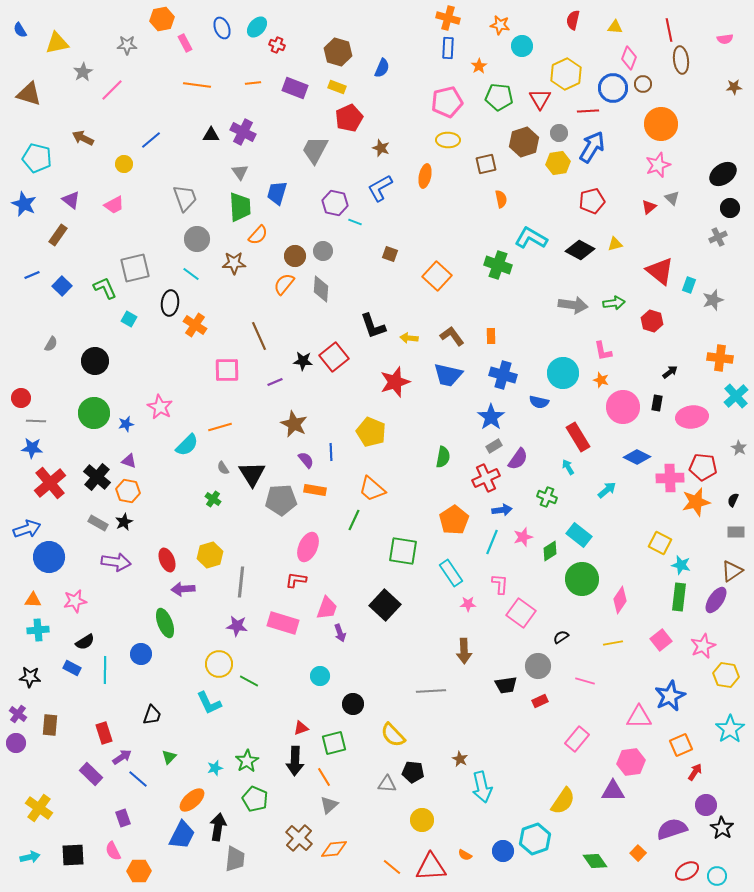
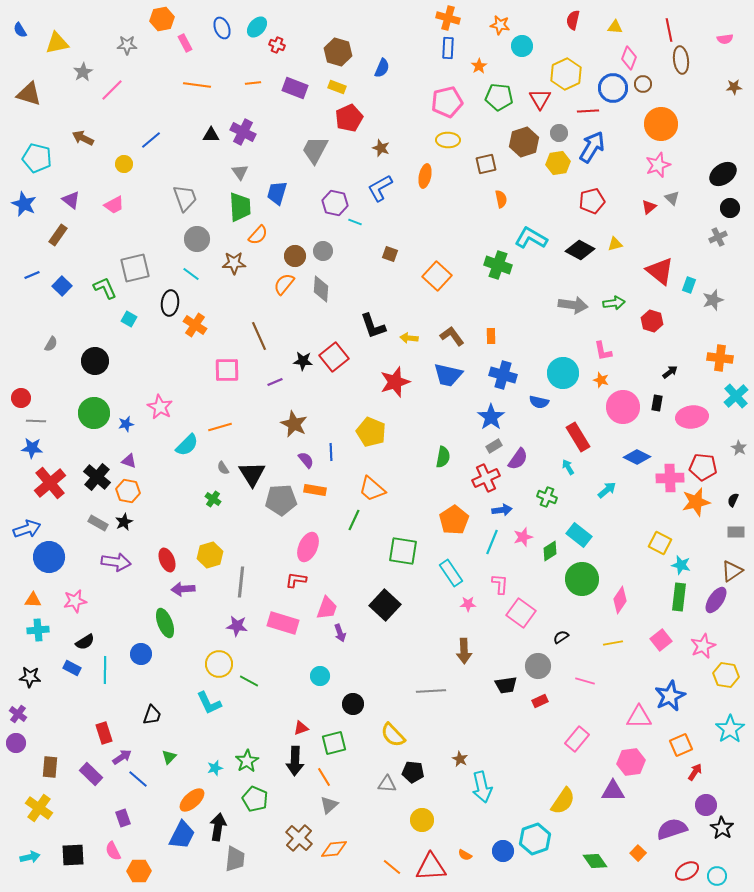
brown rectangle at (50, 725): moved 42 px down
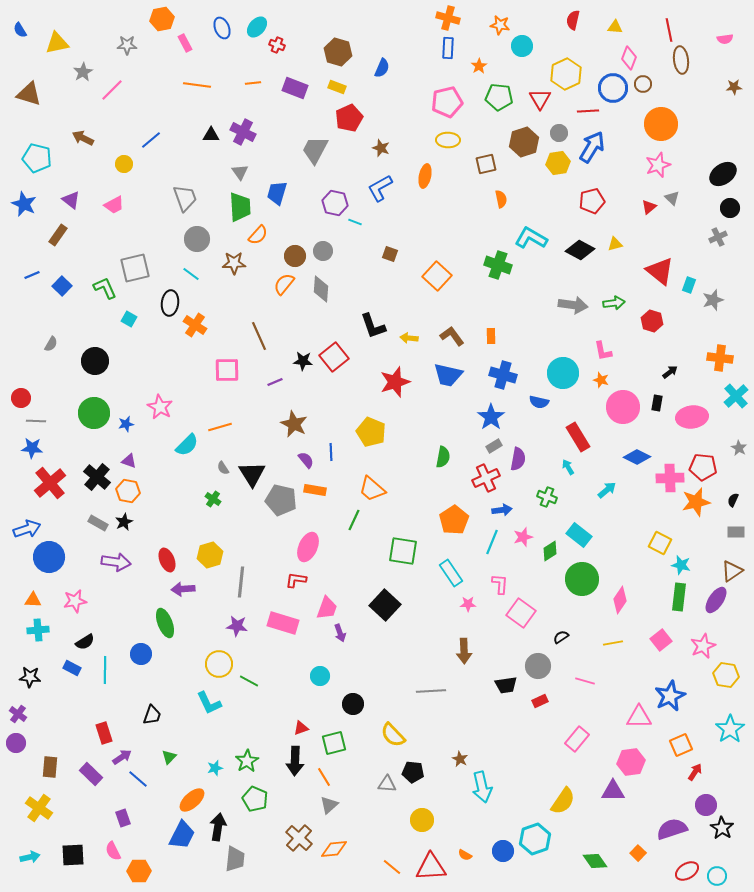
purple semicircle at (518, 459): rotated 25 degrees counterclockwise
gray pentagon at (281, 500): rotated 16 degrees clockwise
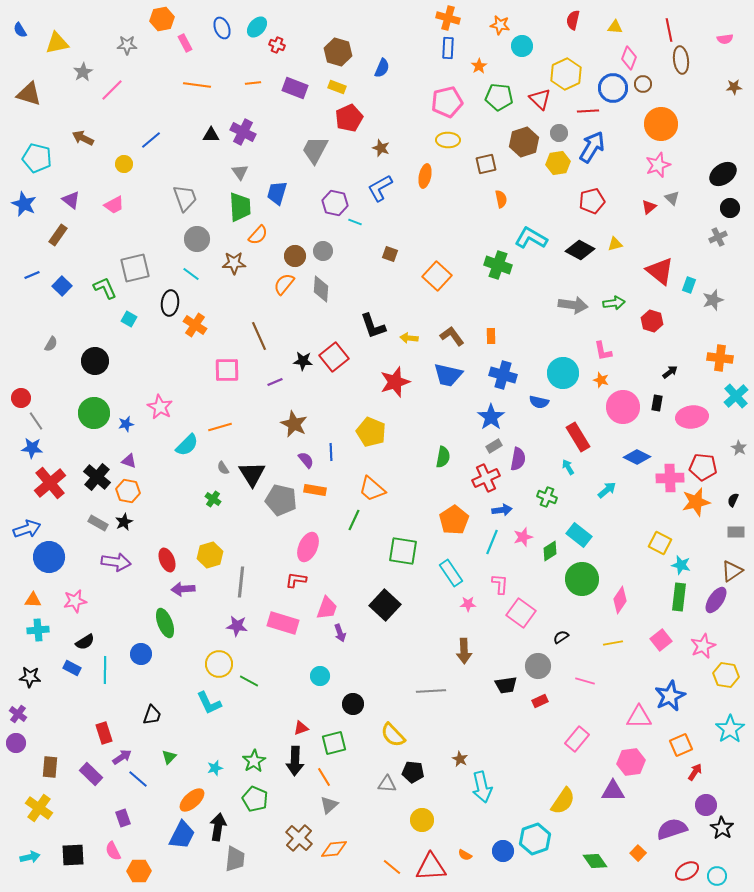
red triangle at (540, 99): rotated 15 degrees counterclockwise
gray line at (36, 421): rotated 54 degrees clockwise
green star at (247, 761): moved 7 px right
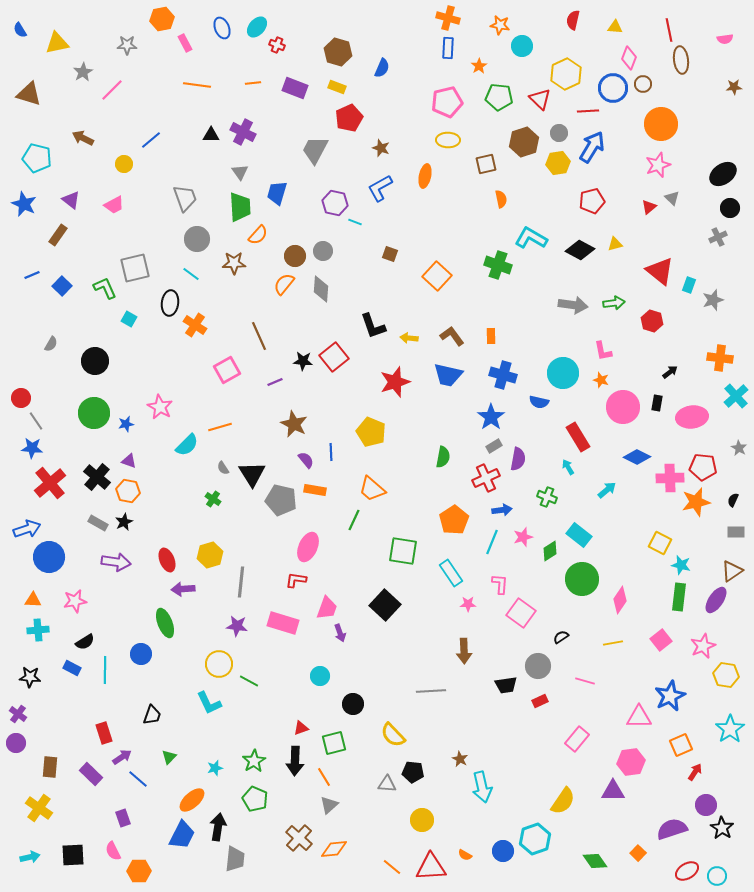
pink square at (227, 370): rotated 28 degrees counterclockwise
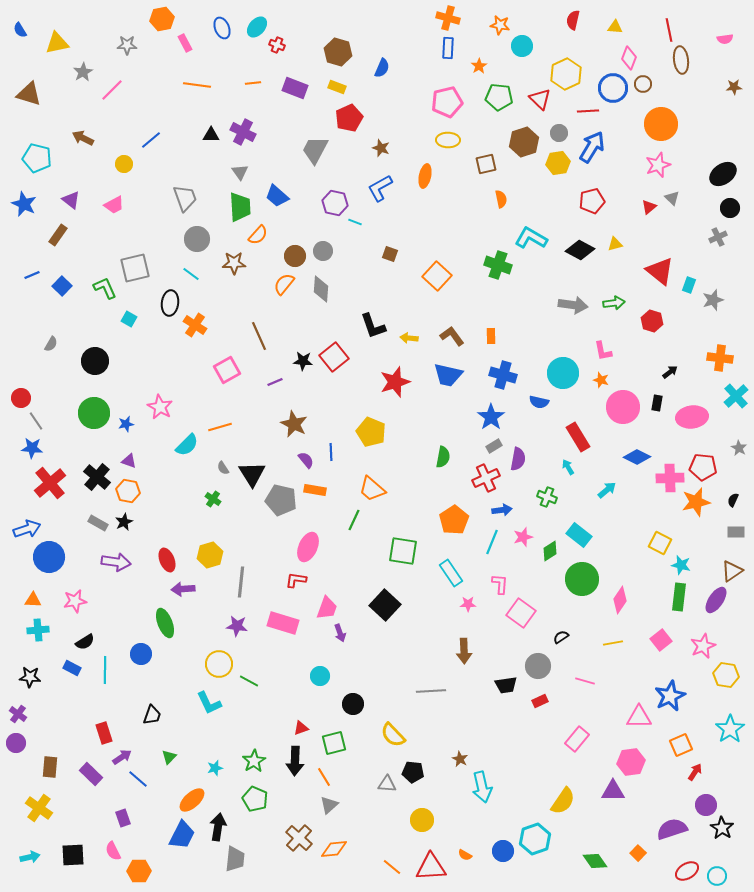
blue trapezoid at (277, 193): moved 3 px down; rotated 65 degrees counterclockwise
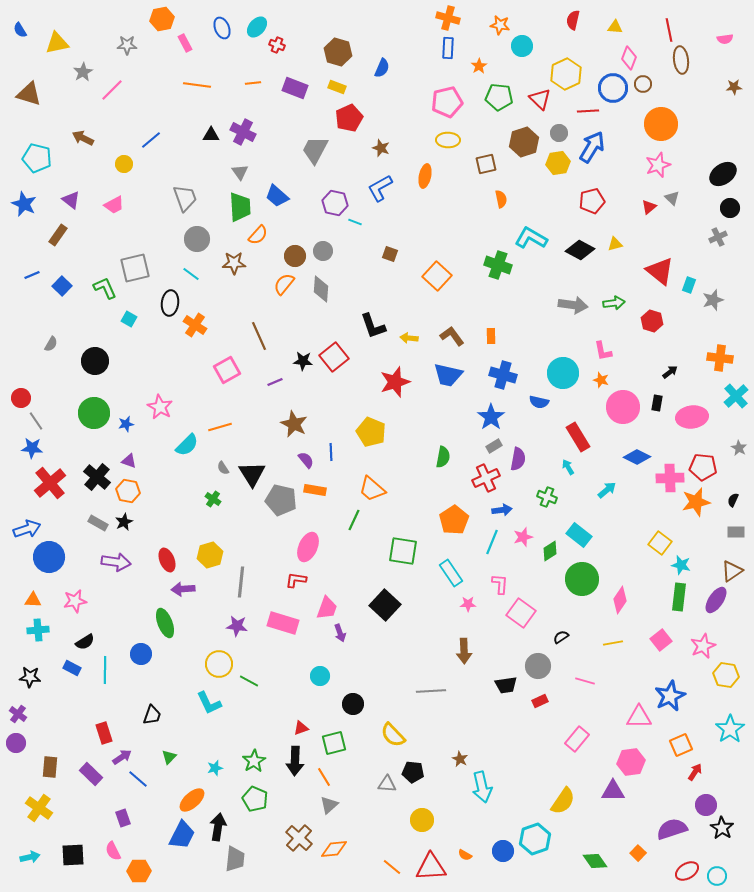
yellow square at (660, 543): rotated 10 degrees clockwise
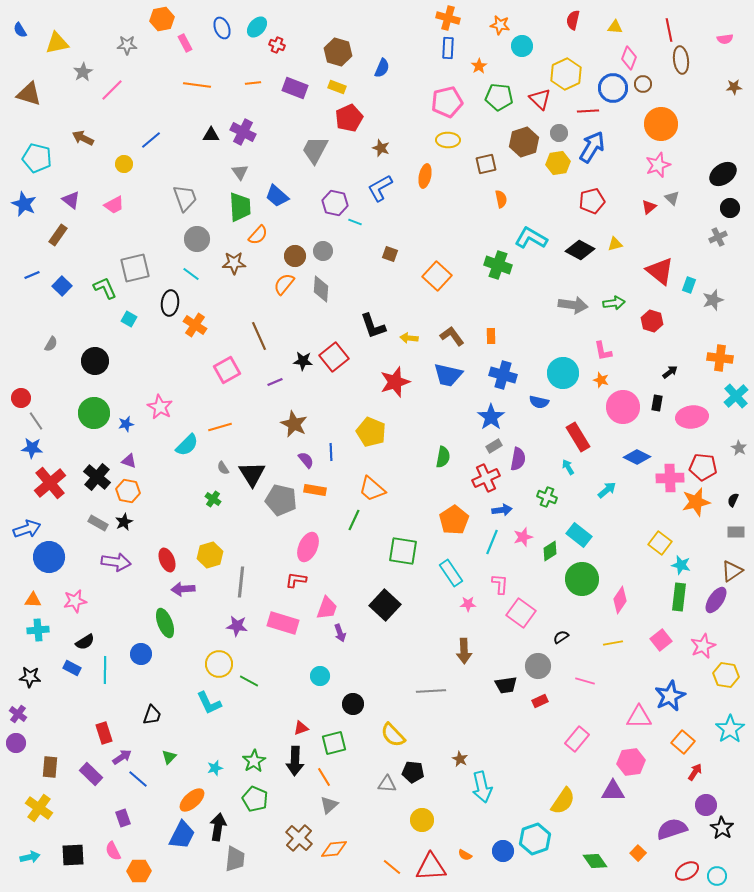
orange square at (681, 745): moved 2 px right, 3 px up; rotated 25 degrees counterclockwise
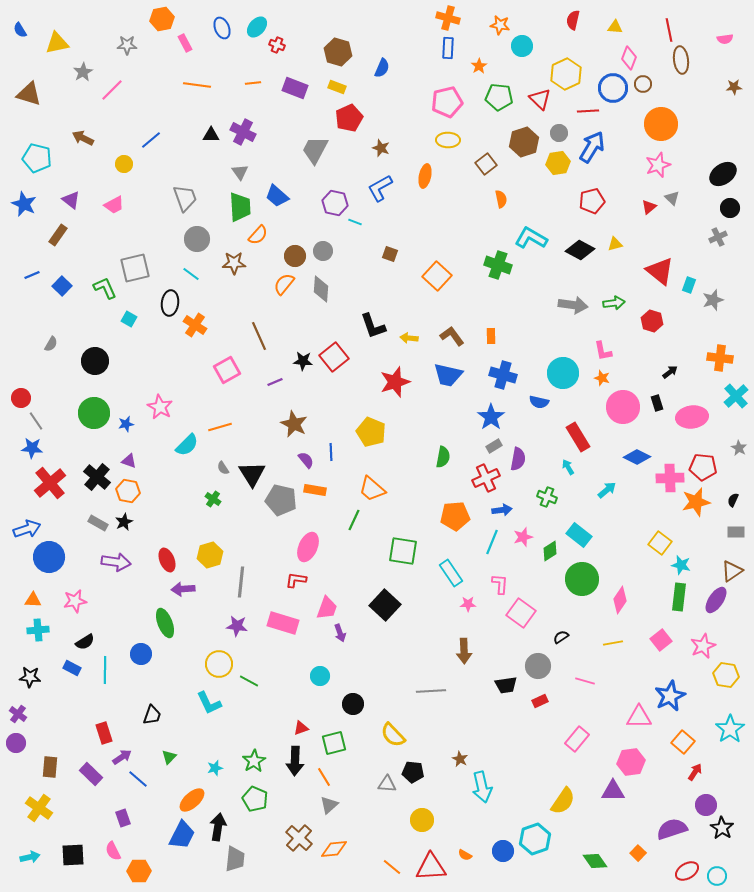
brown square at (486, 164): rotated 25 degrees counterclockwise
orange star at (601, 380): moved 1 px right, 2 px up
black rectangle at (657, 403): rotated 28 degrees counterclockwise
orange pentagon at (454, 520): moved 1 px right, 4 px up; rotated 28 degrees clockwise
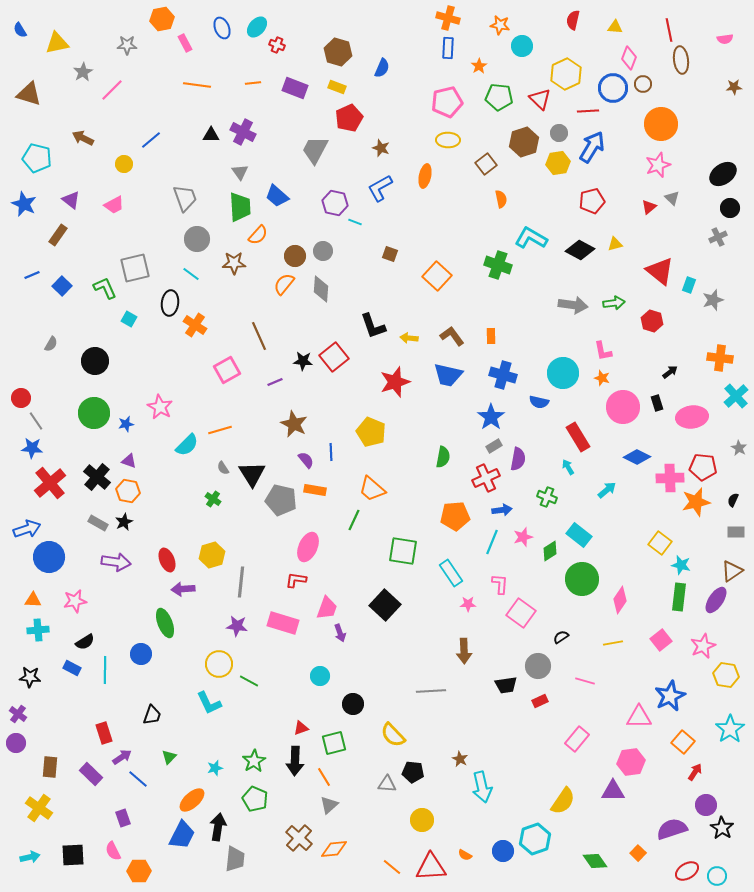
orange line at (220, 427): moved 3 px down
yellow hexagon at (210, 555): moved 2 px right
